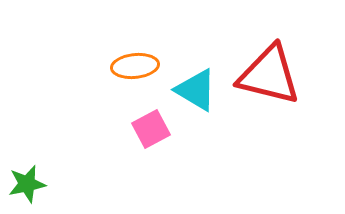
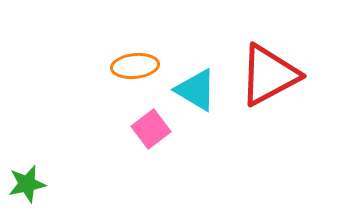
red triangle: rotated 42 degrees counterclockwise
pink square: rotated 9 degrees counterclockwise
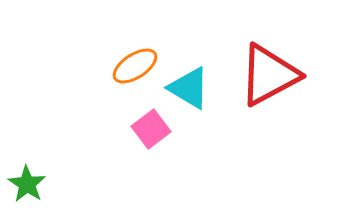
orange ellipse: rotated 27 degrees counterclockwise
cyan triangle: moved 7 px left, 2 px up
green star: rotated 27 degrees counterclockwise
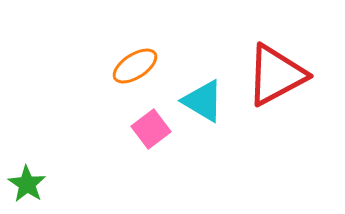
red triangle: moved 7 px right
cyan triangle: moved 14 px right, 13 px down
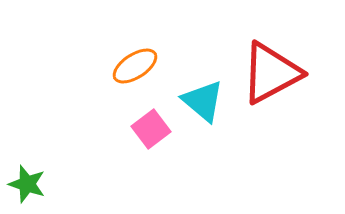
red triangle: moved 5 px left, 2 px up
cyan triangle: rotated 9 degrees clockwise
green star: rotated 15 degrees counterclockwise
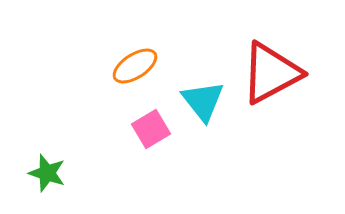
cyan triangle: rotated 12 degrees clockwise
pink square: rotated 6 degrees clockwise
green star: moved 20 px right, 11 px up
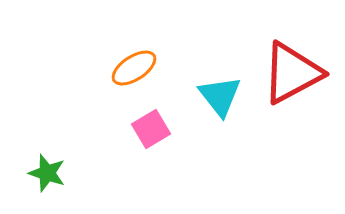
orange ellipse: moved 1 px left, 2 px down
red triangle: moved 21 px right
cyan triangle: moved 17 px right, 5 px up
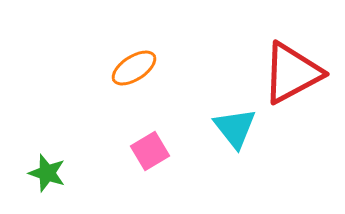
cyan triangle: moved 15 px right, 32 px down
pink square: moved 1 px left, 22 px down
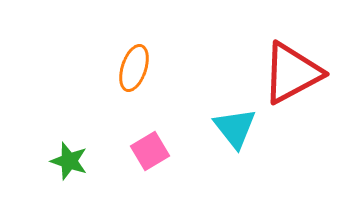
orange ellipse: rotated 39 degrees counterclockwise
green star: moved 22 px right, 12 px up
